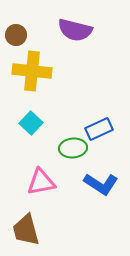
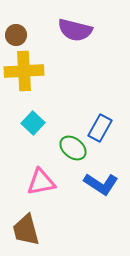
yellow cross: moved 8 px left; rotated 9 degrees counterclockwise
cyan square: moved 2 px right
blue rectangle: moved 1 px right, 1 px up; rotated 36 degrees counterclockwise
green ellipse: rotated 44 degrees clockwise
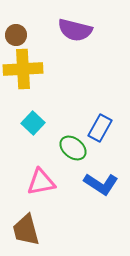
yellow cross: moved 1 px left, 2 px up
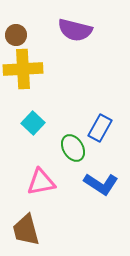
green ellipse: rotated 20 degrees clockwise
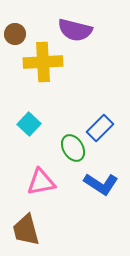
brown circle: moved 1 px left, 1 px up
yellow cross: moved 20 px right, 7 px up
cyan square: moved 4 px left, 1 px down
blue rectangle: rotated 16 degrees clockwise
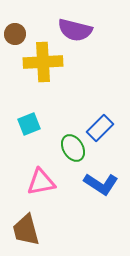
cyan square: rotated 25 degrees clockwise
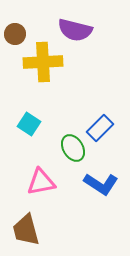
cyan square: rotated 35 degrees counterclockwise
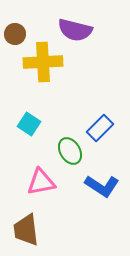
green ellipse: moved 3 px left, 3 px down
blue L-shape: moved 1 px right, 2 px down
brown trapezoid: rotated 8 degrees clockwise
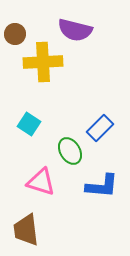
pink triangle: rotated 28 degrees clockwise
blue L-shape: rotated 28 degrees counterclockwise
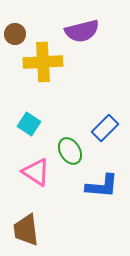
purple semicircle: moved 7 px right, 1 px down; rotated 28 degrees counterclockwise
blue rectangle: moved 5 px right
pink triangle: moved 5 px left, 10 px up; rotated 16 degrees clockwise
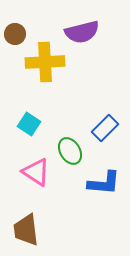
purple semicircle: moved 1 px down
yellow cross: moved 2 px right
blue L-shape: moved 2 px right, 3 px up
